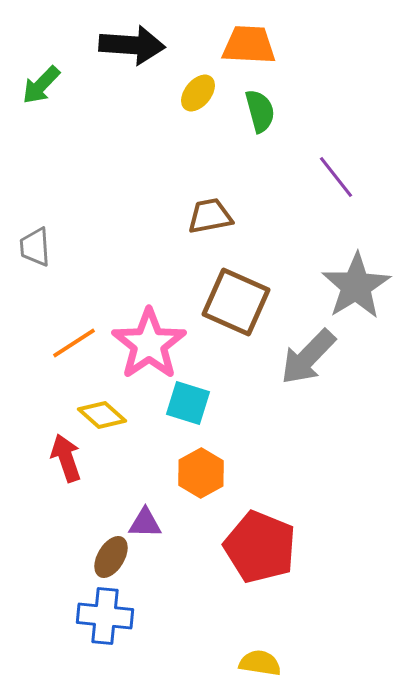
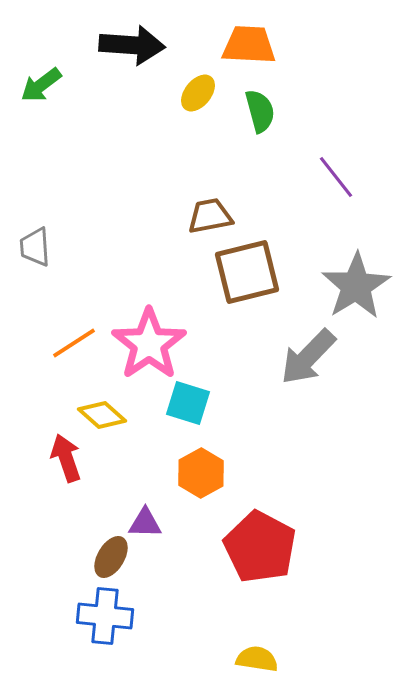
green arrow: rotated 9 degrees clockwise
brown square: moved 11 px right, 30 px up; rotated 38 degrees counterclockwise
red pentagon: rotated 6 degrees clockwise
yellow semicircle: moved 3 px left, 4 px up
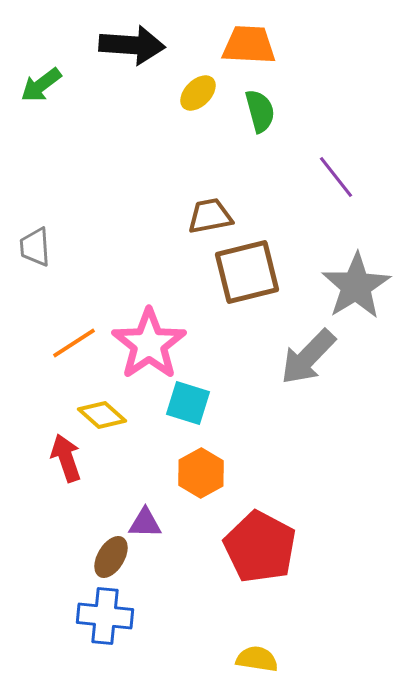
yellow ellipse: rotated 6 degrees clockwise
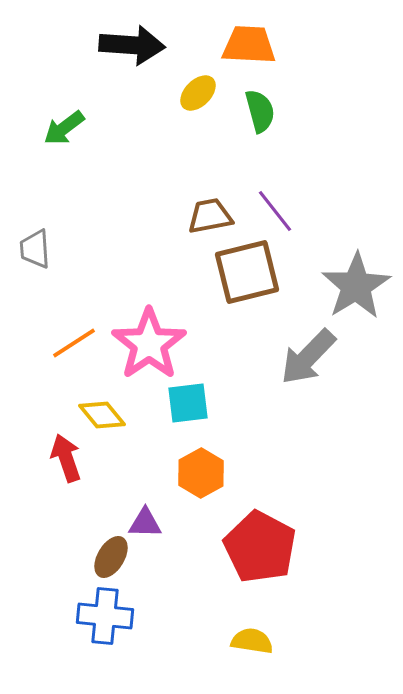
green arrow: moved 23 px right, 43 px down
purple line: moved 61 px left, 34 px down
gray trapezoid: moved 2 px down
cyan square: rotated 24 degrees counterclockwise
yellow diamond: rotated 9 degrees clockwise
yellow semicircle: moved 5 px left, 18 px up
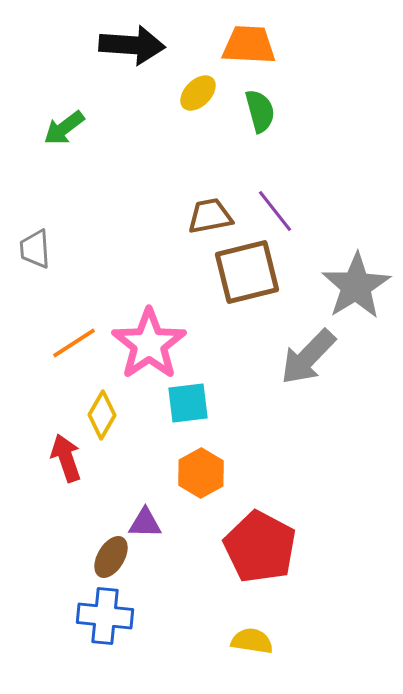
yellow diamond: rotated 69 degrees clockwise
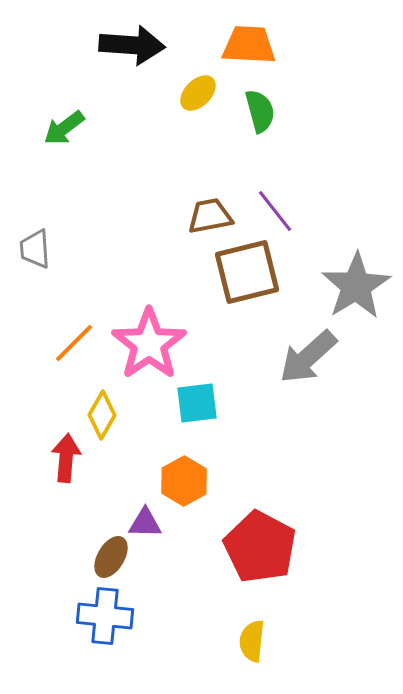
orange line: rotated 12 degrees counterclockwise
gray arrow: rotated 4 degrees clockwise
cyan square: moved 9 px right
red arrow: rotated 24 degrees clockwise
orange hexagon: moved 17 px left, 8 px down
yellow semicircle: rotated 93 degrees counterclockwise
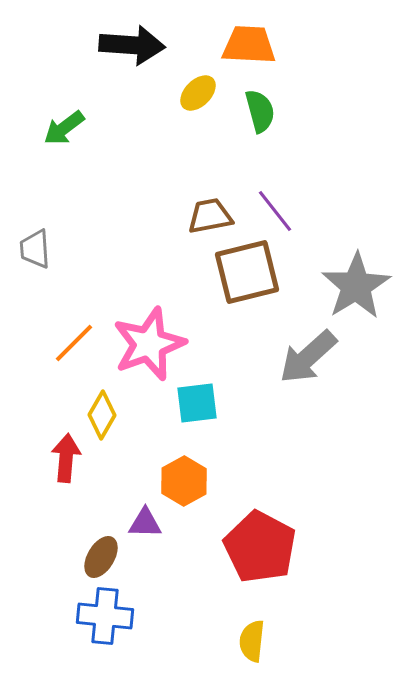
pink star: rotated 14 degrees clockwise
brown ellipse: moved 10 px left
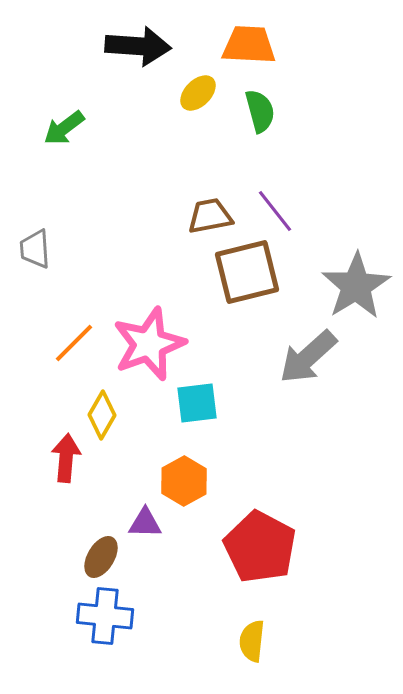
black arrow: moved 6 px right, 1 px down
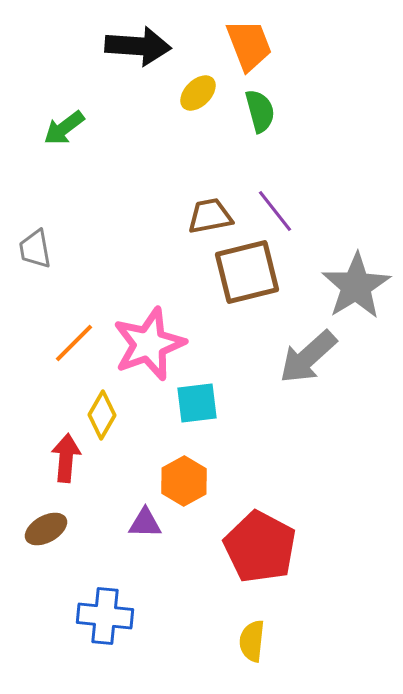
orange trapezoid: rotated 66 degrees clockwise
gray trapezoid: rotated 6 degrees counterclockwise
brown ellipse: moved 55 px left, 28 px up; rotated 30 degrees clockwise
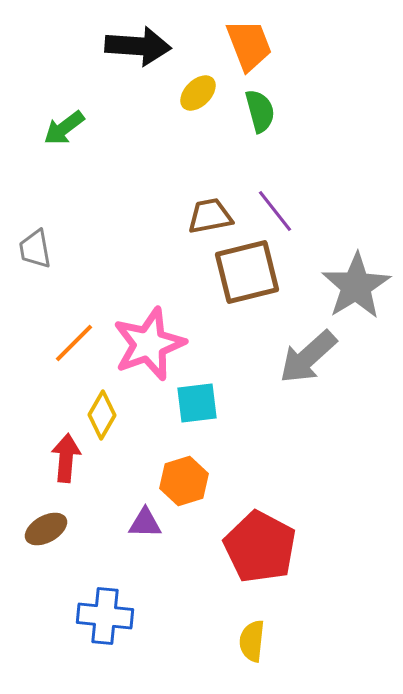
orange hexagon: rotated 12 degrees clockwise
